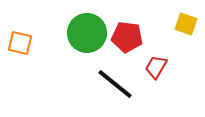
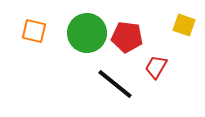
yellow square: moved 2 px left, 1 px down
orange square: moved 14 px right, 12 px up
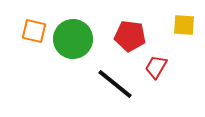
yellow square: rotated 15 degrees counterclockwise
green circle: moved 14 px left, 6 px down
red pentagon: moved 3 px right, 1 px up
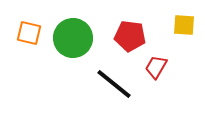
orange square: moved 5 px left, 2 px down
green circle: moved 1 px up
black line: moved 1 px left
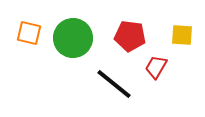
yellow square: moved 2 px left, 10 px down
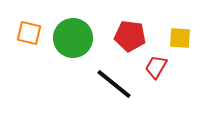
yellow square: moved 2 px left, 3 px down
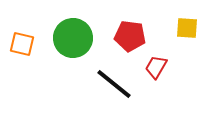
orange square: moved 7 px left, 11 px down
yellow square: moved 7 px right, 10 px up
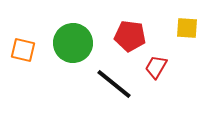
green circle: moved 5 px down
orange square: moved 1 px right, 6 px down
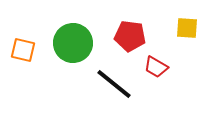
red trapezoid: rotated 90 degrees counterclockwise
